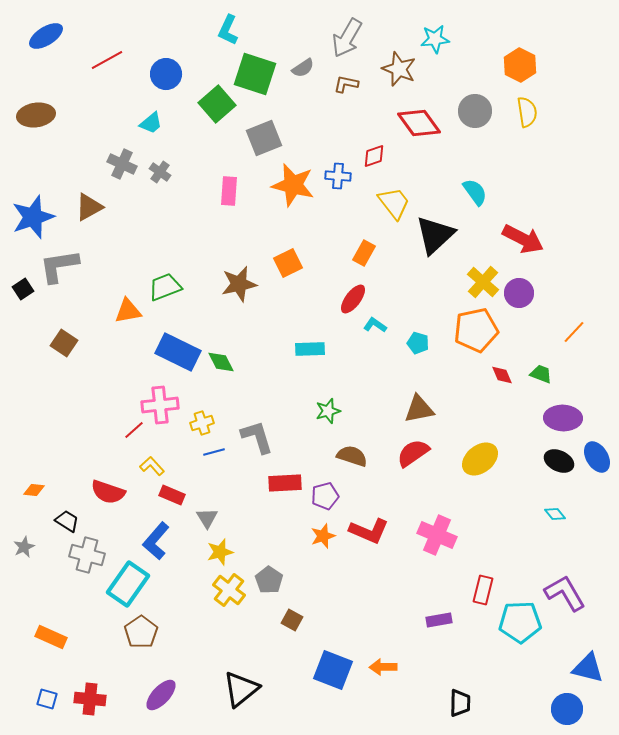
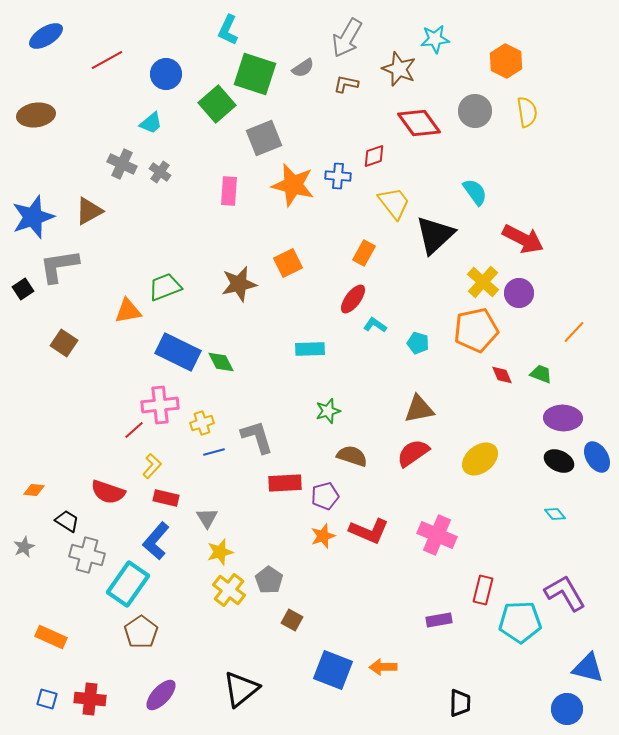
orange hexagon at (520, 65): moved 14 px left, 4 px up
brown triangle at (89, 207): moved 4 px down
yellow L-shape at (152, 466): rotated 85 degrees clockwise
red rectangle at (172, 495): moved 6 px left, 3 px down; rotated 10 degrees counterclockwise
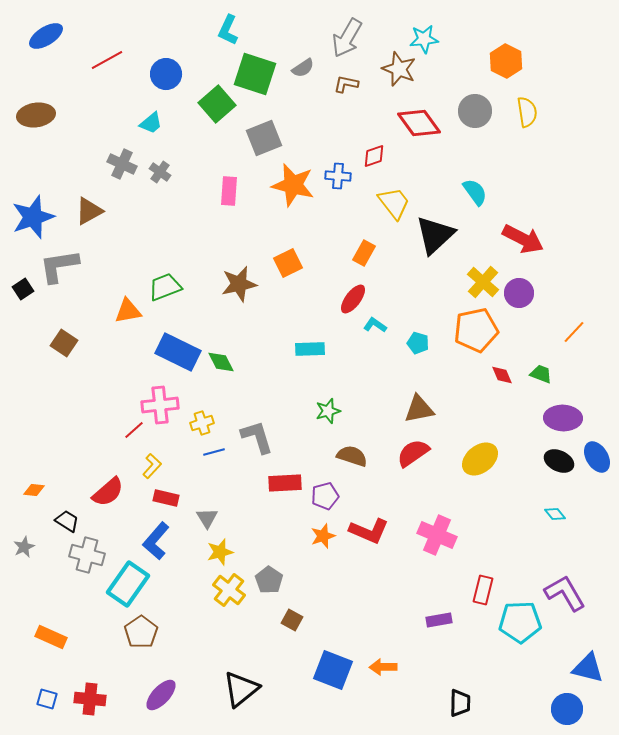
cyan star at (435, 39): moved 11 px left
red semicircle at (108, 492): rotated 60 degrees counterclockwise
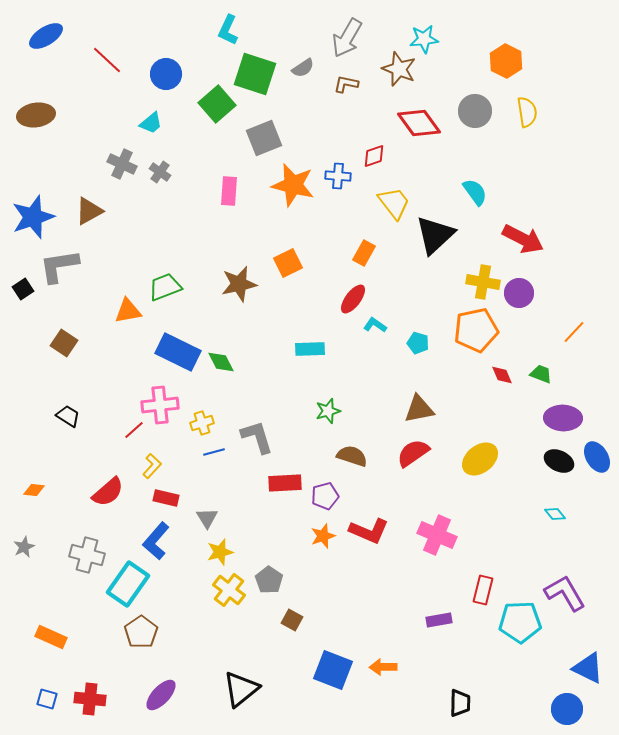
red line at (107, 60): rotated 72 degrees clockwise
yellow cross at (483, 282): rotated 32 degrees counterclockwise
black trapezoid at (67, 521): moved 1 px right, 105 px up
blue triangle at (588, 668): rotated 12 degrees clockwise
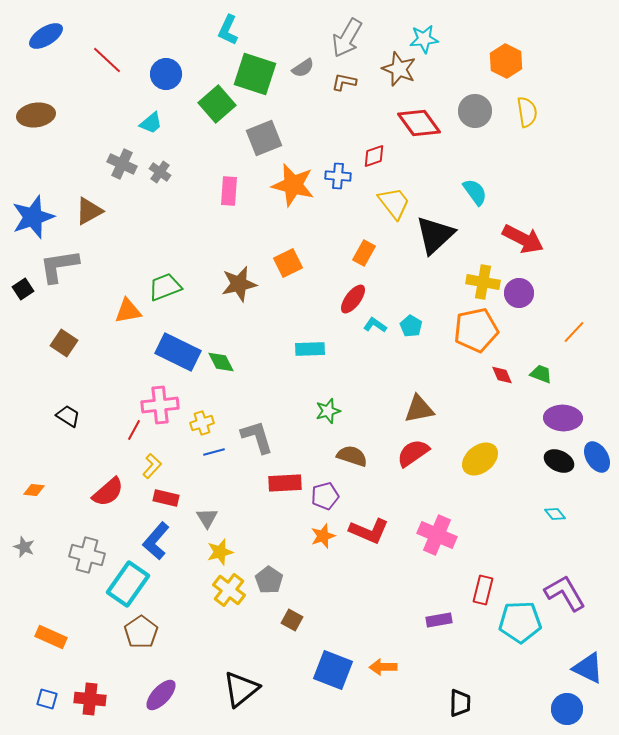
brown L-shape at (346, 84): moved 2 px left, 2 px up
cyan pentagon at (418, 343): moved 7 px left, 17 px up; rotated 15 degrees clockwise
red line at (134, 430): rotated 20 degrees counterclockwise
gray star at (24, 547): rotated 25 degrees counterclockwise
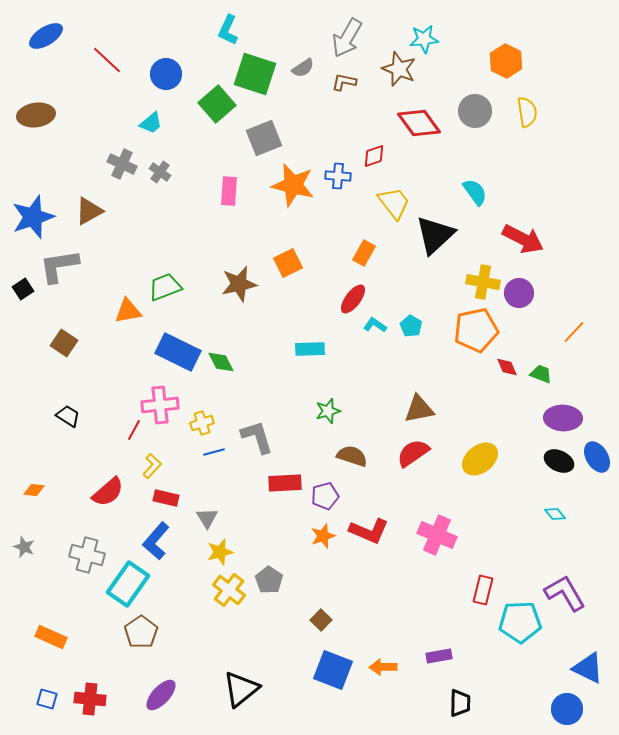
red diamond at (502, 375): moved 5 px right, 8 px up
brown square at (292, 620): moved 29 px right; rotated 15 degrees clockwise
purple rectangle at (439, 620): moved 36 px down
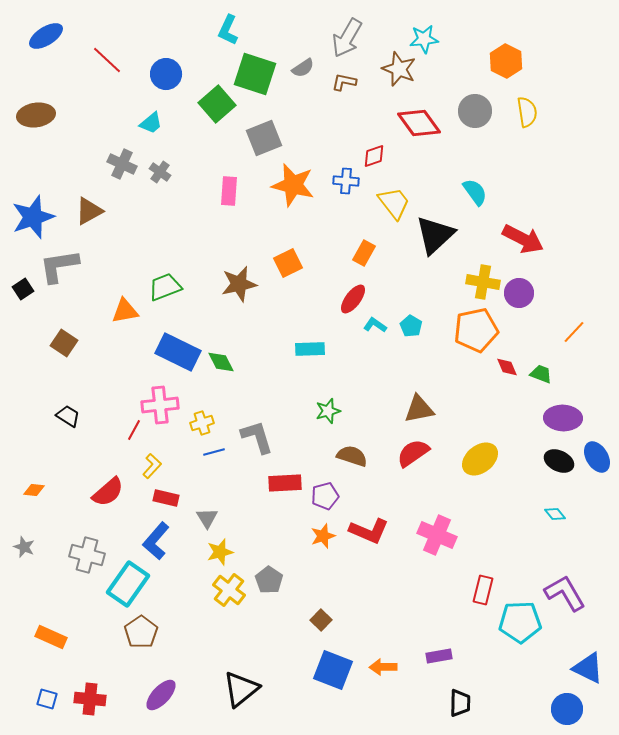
blue cross at (338, 176): moved 8 px right, 5 px down
orange triangle at (128, 311): moved 3 px left
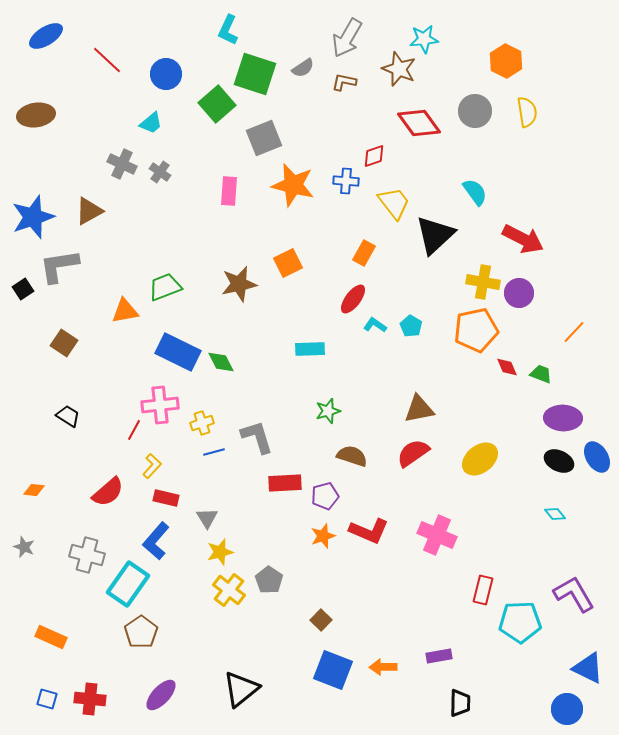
purple L-shape at (565, 593): moved 9 px right, 1 px down
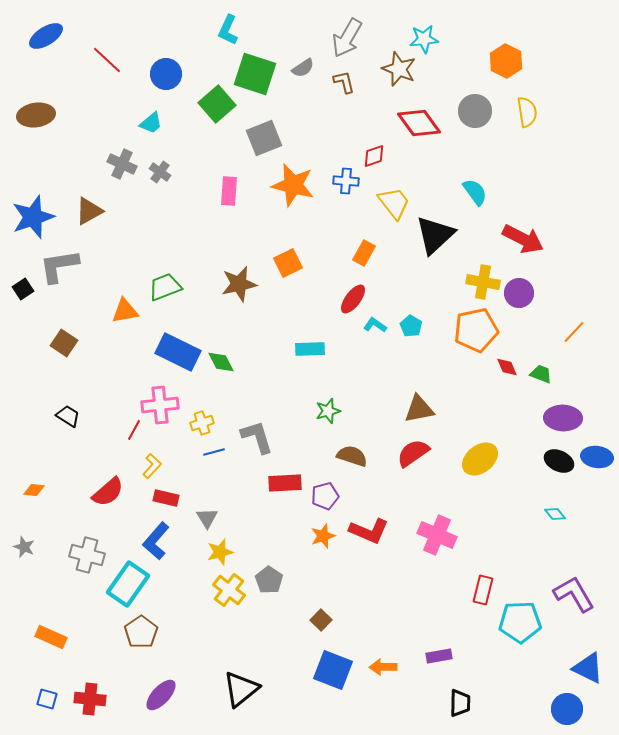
brown L-shape at (344, 82): rotated 65 degrees clockwise
blue ellipse at (597, 457): rotated 52 degrees counterclockwise
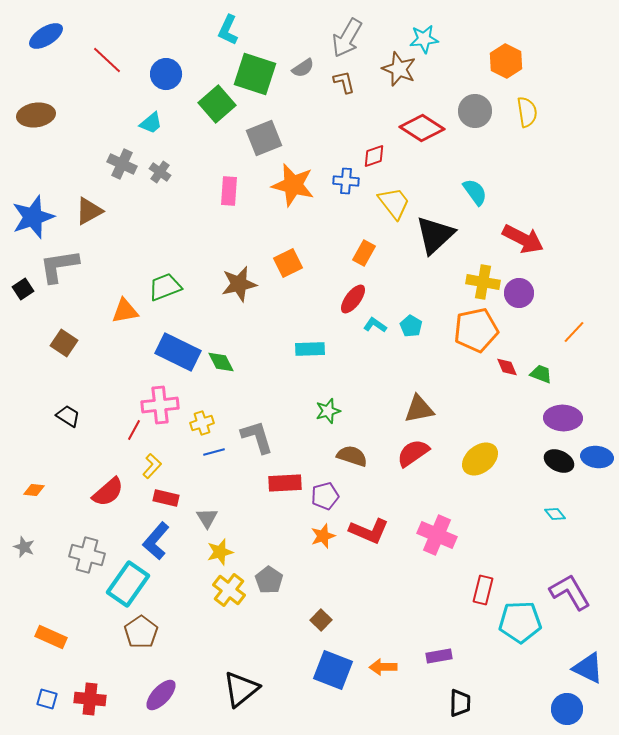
red diamond at (419, 123): moved 3 px right, 5 px down; rotated 21 degrees counterclockwise
purple L-shape at (574, 594): moved 4 px left, 2 px up
